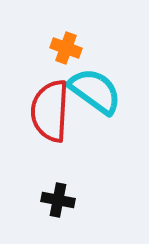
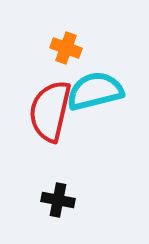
cyan semicircle: rotated 50 degrees counterclockwise
red semicircle: rotated 10 degrees clockwise
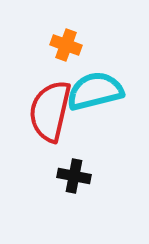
orange cross: moved 3 px up
black cross: moved 16 px right, 24 px up
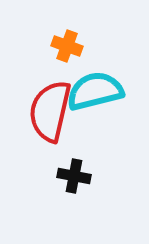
orange cross: moved 1 px right, 1 px down
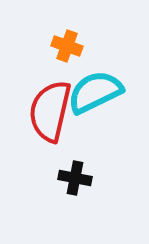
cyan semicircle: moved 1 px down; rotated 12 degrees counterclockwise
black cross: moved 1 px right, 2 px down
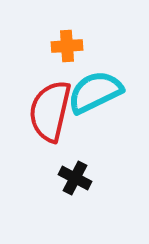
orange cross: rotated 24 degrees counterclockwise
black cross: rotated 16 degrees clockwise
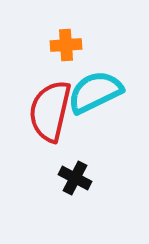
orange cross: moved 1 px left, 1 px up
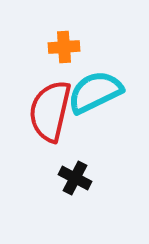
orange cross: moved 2 px left, 2 px down
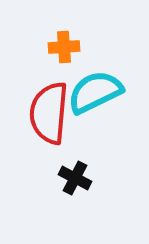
red semicircle: moved 1 px left, 2 px down; rotated 8 degrees counterclockwise
